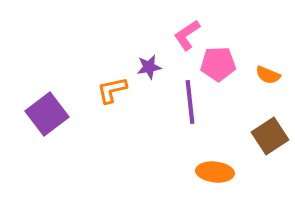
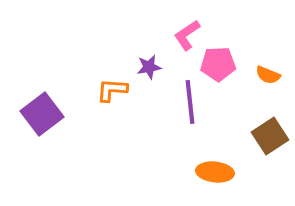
orange L-shape: rotated 16 degrees clockwise
purple square: moved 5 px left
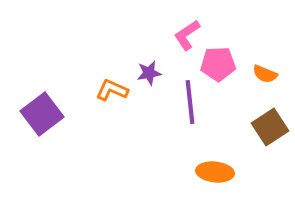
purple star: moved 6 px down
orange semicircle: moved 3 px left, 1 px up
orange L-shape: rotated 20 degrees clockwise
brown square: moved 9 px up
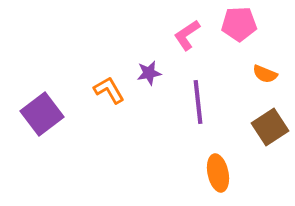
pink pentagon: moved 21 px right, 40 px up
orange L-shape: moved 3 px left; rotated 36 degrees clockwise
purple line: moved 8 px right
orange ellipse: moved 3 px right, 1 px down; rotated 72 degrees clockwise
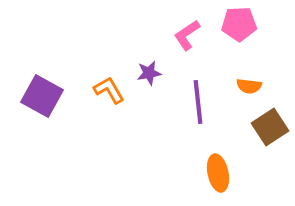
orange semicircle: moved 16 px left, 12 px down; rotated 15 degrees counterclockwise
purple square: moved 18 px up; rotated 24 degrees counterclockwise
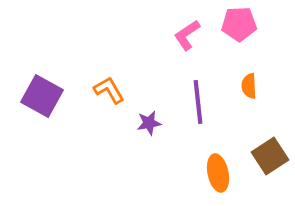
purple star: moved 50 px down
orange semicircle: rotated 80 degrees clockwise
brown square: moved 29 px down
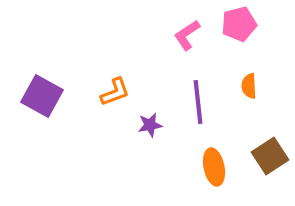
pink pentagon: rotated 12 degrees counterclockwise
orange L-shape: moved 6 px right, 2 px down; rotated 100 degrees clockwise
purple star: moved 1 px right, 2 px down
orange ellipse: moved 4 px left, 6 px up
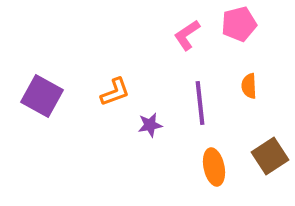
purple line: moved 2 px right, 1 px down
